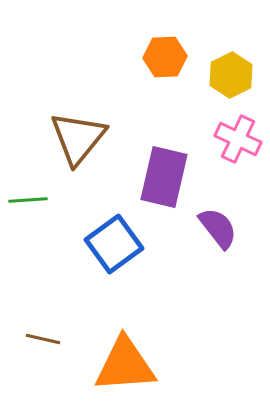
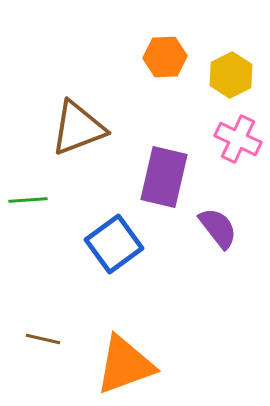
brown triangle: moved 10 px up; rotated 30 degrees clockwise
orange triangle: rotated 16 degrees counterclockwise
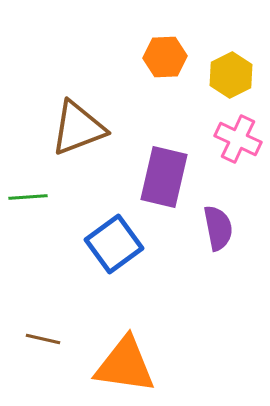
green line: moved 3 px up
purple semicircle: rotated 27 degrees clockwise
orange triangle: rotated 28 degrees clockwise
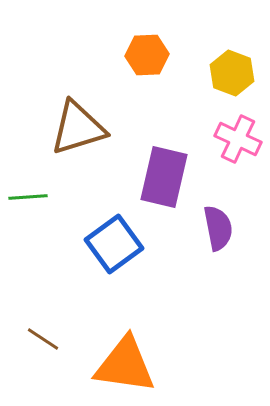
orange hexagon: moved 18 px left, 2 px up
yellow hexagon: moved 1 px right, 2 px up; rotated 12 degrees counterclockwise
brown triangle: rotated 4 degrees clockwise
brown line: rotated 20 degrees clockwise
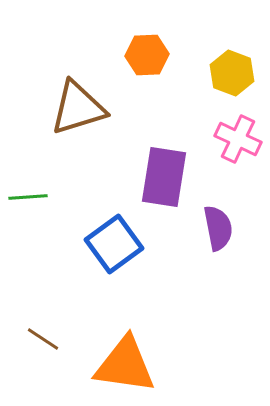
brown triangle: moved 20 px up
purple rectangle: rotated 4 degrees counterclockwise
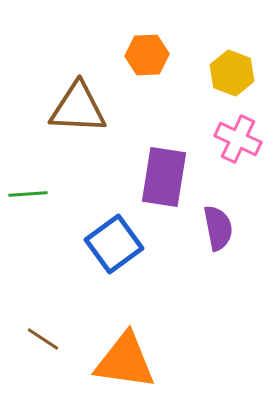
brown triangle: rotated 20 degrees clockwise
green line: moved 3 px up
orange triangle: moved 4 px up
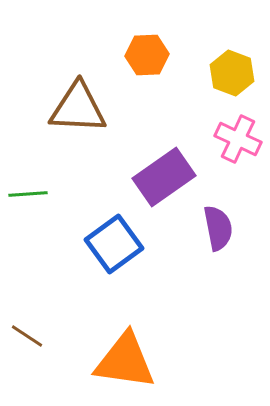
purple rectangle: rotated 46 degrees clockwise
brown line: moved 16 px left, 3 px up
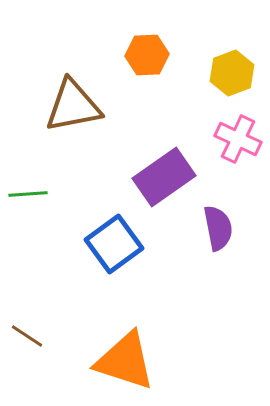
yellow hexagon: rotated 18 degrees clockwise
brown triangle: moved 5 px left, 2 px up; rotated 14 degrees counterclockwise
orange triangle: rotated 10 degrees clockwise
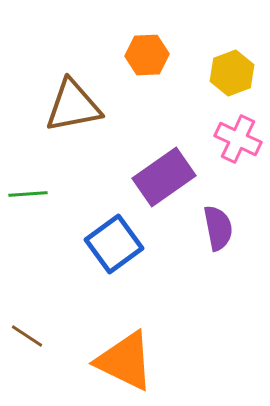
orange triangle: rotated 8 degrees clockwise
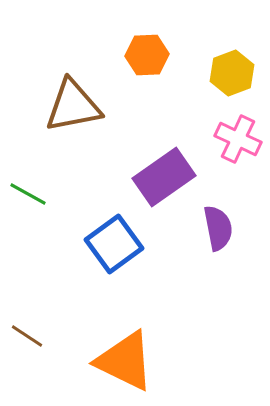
green line: rotated 33 degrees clockwise
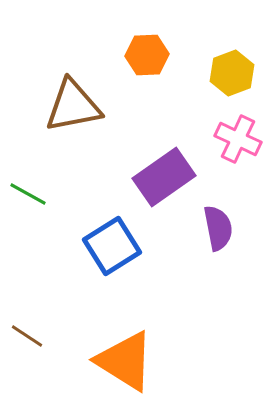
blue square: moved 2 px left, 2 px down; rotated 4 degrees clockwise
orange triangle: rotated 6 degrees clockwise
